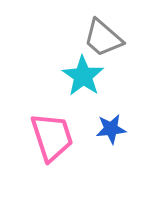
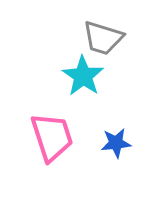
gray trapezoid: rotated 24 degrees counterclockwise
blue star: moved 5 px right, 14 px down
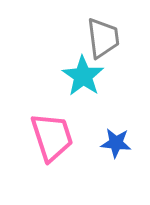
gray trapezoid: rotated 114 degrees counterclockwise
blue star: rotated 12 degrees clockwise
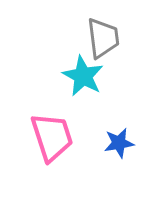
cyan star: rotated 6 degrees counterclockwise
blue star: moved 3 px right; rotated 16 degrees counterclockwise
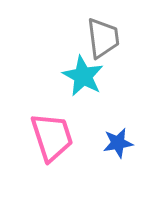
blue star: moved 1 px left
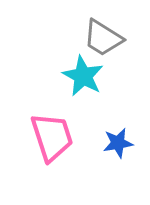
gray trapezoid: rotated 129 degrees clockwise
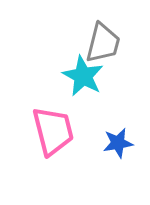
gray trapezoid: moved 5 px down; rotated 108 degrees counterclockwise
pink trapezoid: moved 1 px right, 6 px up; rotated 4 degrees clockwise
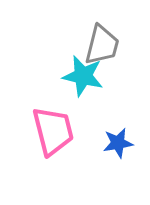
gray trapezoid: moved 1 px left, 2 px down
cyan star: rotated 15 degrees counterclockwise
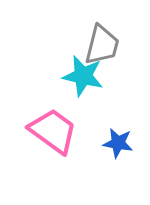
pink trapezoid: rotated 40 degrees counterclockwise
blue star: rotated 20 degrees clockwise
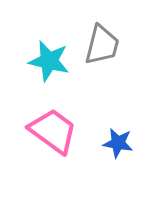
cyan star: moved 34 px left, 15 px up
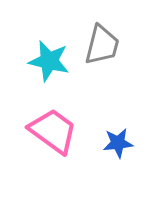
blue star: rotated 16 degrees counterclockwise
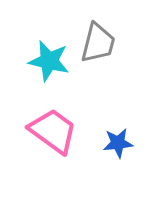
gray trapezoid: moved 4 px left, 2 px up
